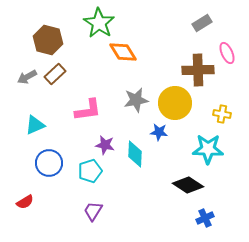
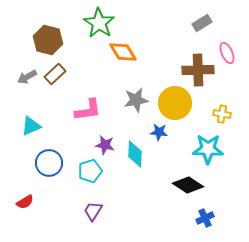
cyan triangle: moved 4 px left, 1 px down
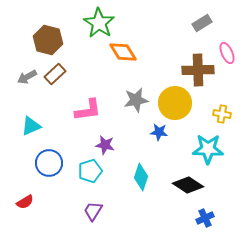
cyan diamond: moved 6 px right, 23 px down; rotated 16 degrees clockwise
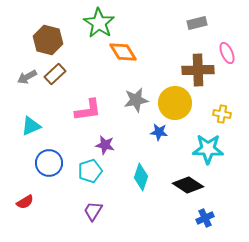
gray rectangle: moved 5 px left; rotated 18 degrees clockwise
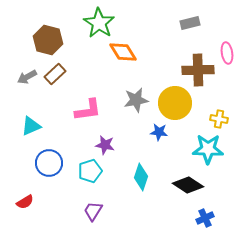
gray rectangle: moved 7 px left
pink ellipse: rotated 15 degrees clockwise
yellow cross: moved 3 px left, 5 px down
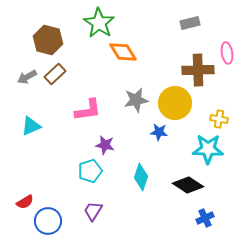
blue circle: moved 1 px left, 58 px down
